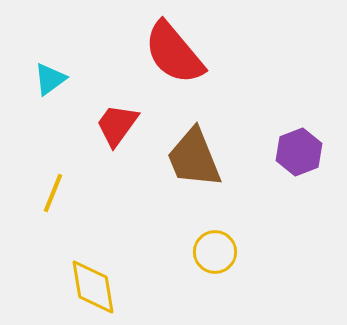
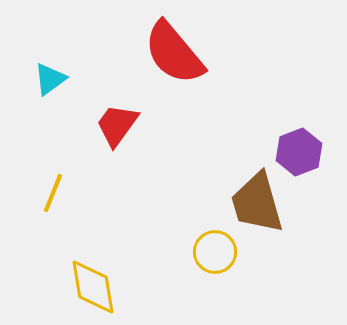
brown trapezoid: moved 63 px right, 45 px down; rotated 6 degrees clockwise
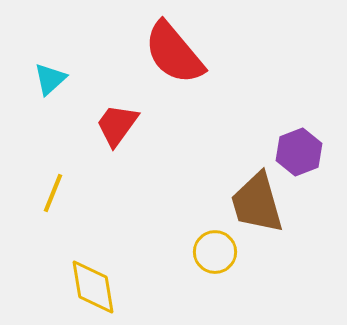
cyan triangle: rotated 6 degrees counterclockwise
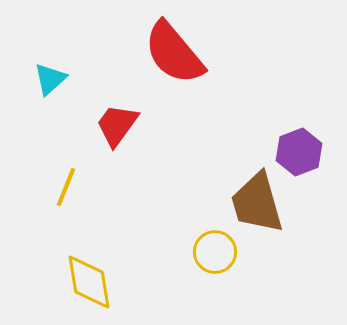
yellow line: moved 13 px right, 6 px up
yellow diamond: moved 4 px left, 5 px up
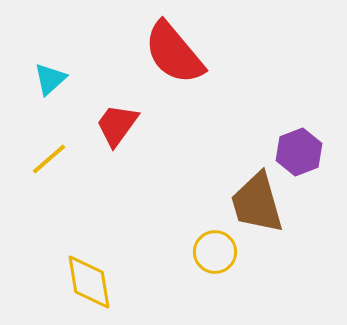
yellow line: moved 17 px left, 28 px up; rotated 27 degrees clockwise
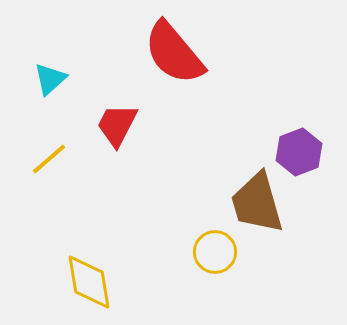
red trapezoid: rotated 9 degrees counterclockwise
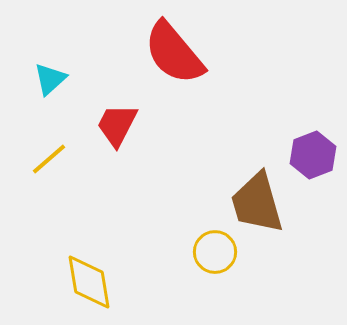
purple hexagon: moved 14 px right, 3 px down
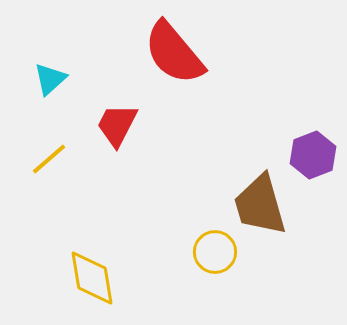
brown trapezoid: moved 3 px right, 2 px down
yellow diamond: moved 3 px right, 4 px up
